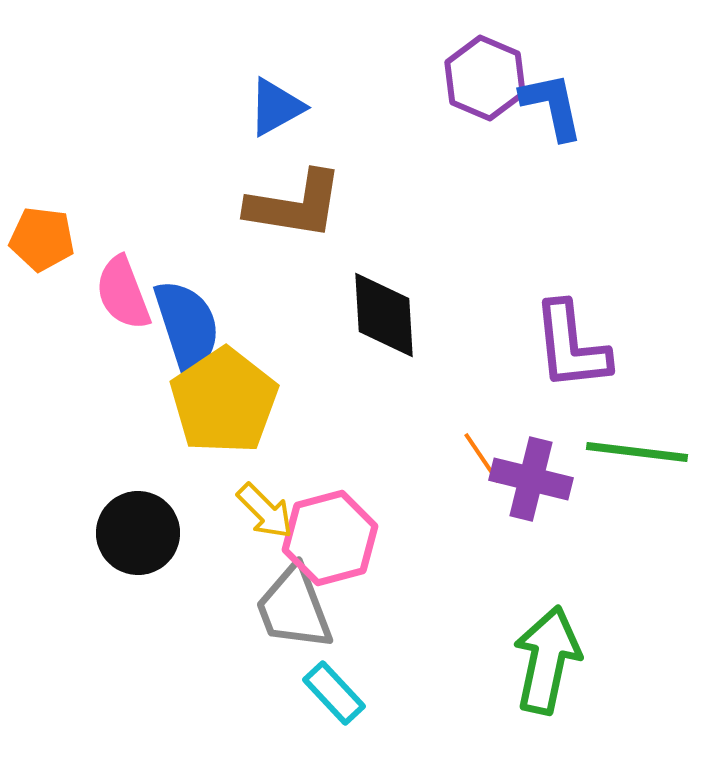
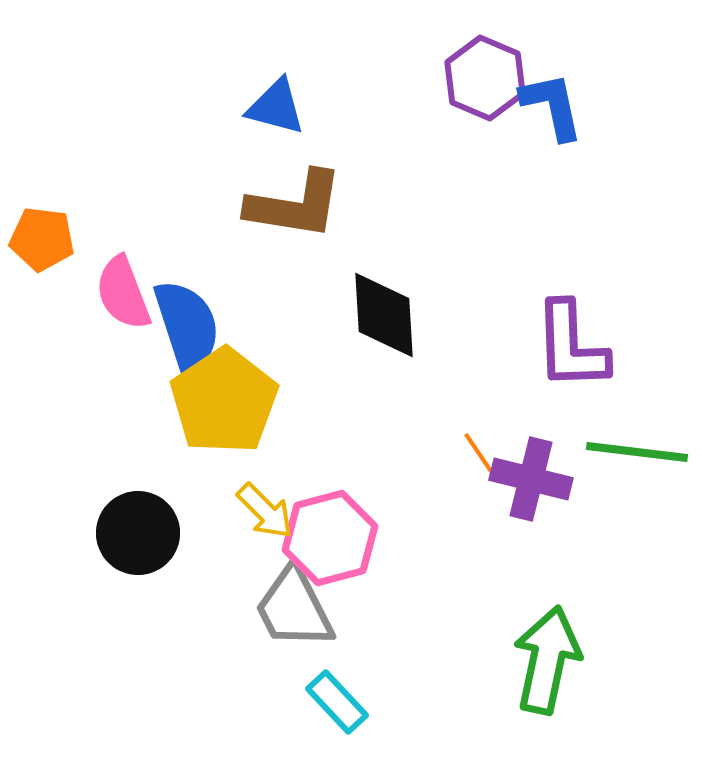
blue triangle: rotated 44 degrees clockwise
purple L-shape: rotated 4 degrees clockwise
gray trapezoid: rotated 6 degrees counterclockwise
cyan rectangle: moved 3 px right, 9 px down
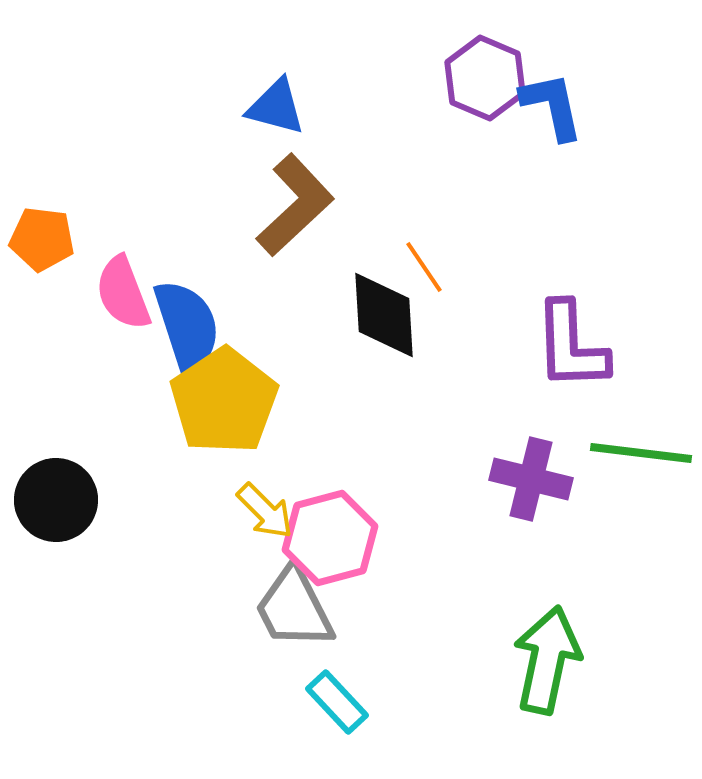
brown L-shape: rotated 52 degrees counterclockwise
green line: moved 4 px right, 1 px down
orange line: moved 58 px left, 191 px up
black circle: moved 82 px left, 33 px up
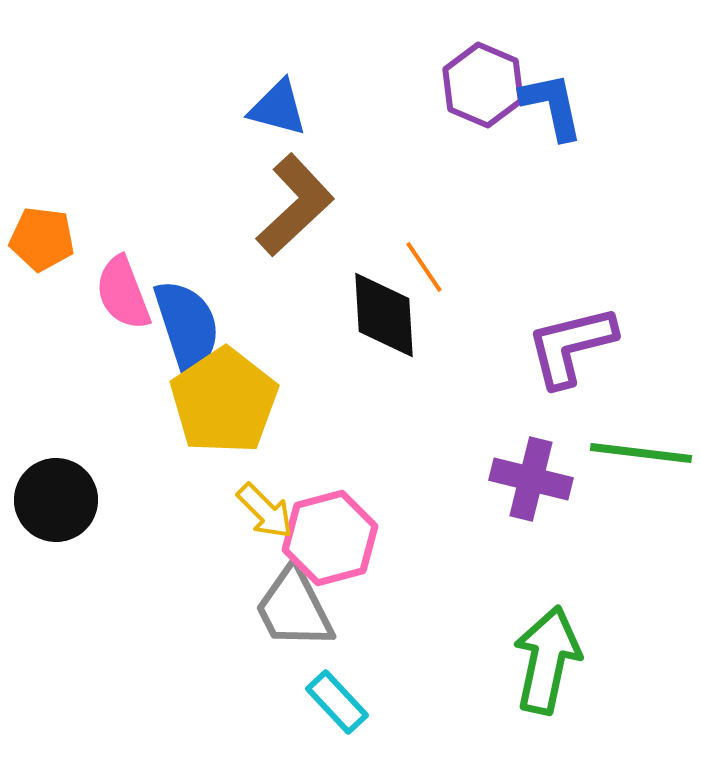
purple hexagon: moved 2 px left, 7 px down
blue triangle: moved 2 px right, 1 px down
purple L-shape: rotated 78 degrees clockwise
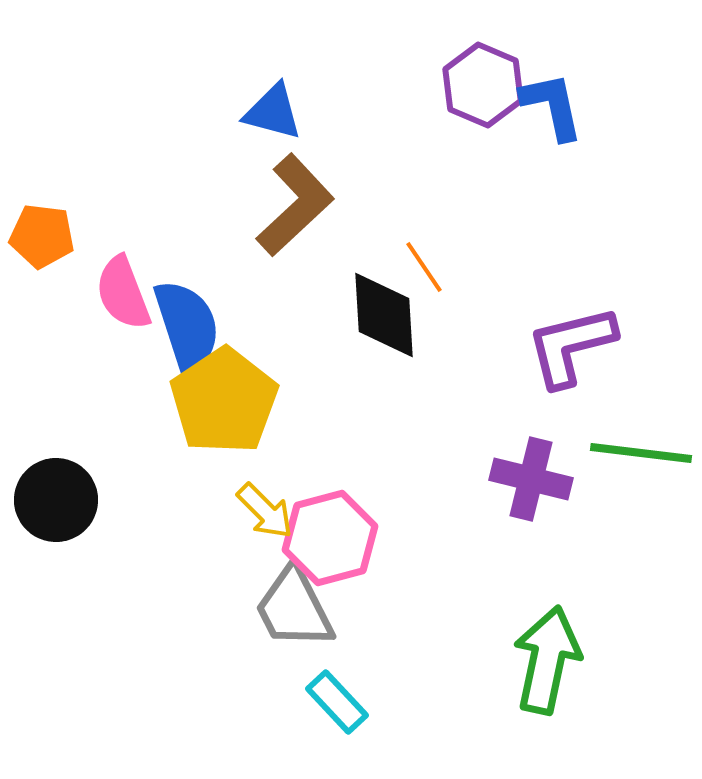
blue triangle: moved 5 px left, 4 px down
orange pentagon: moved 3 px up
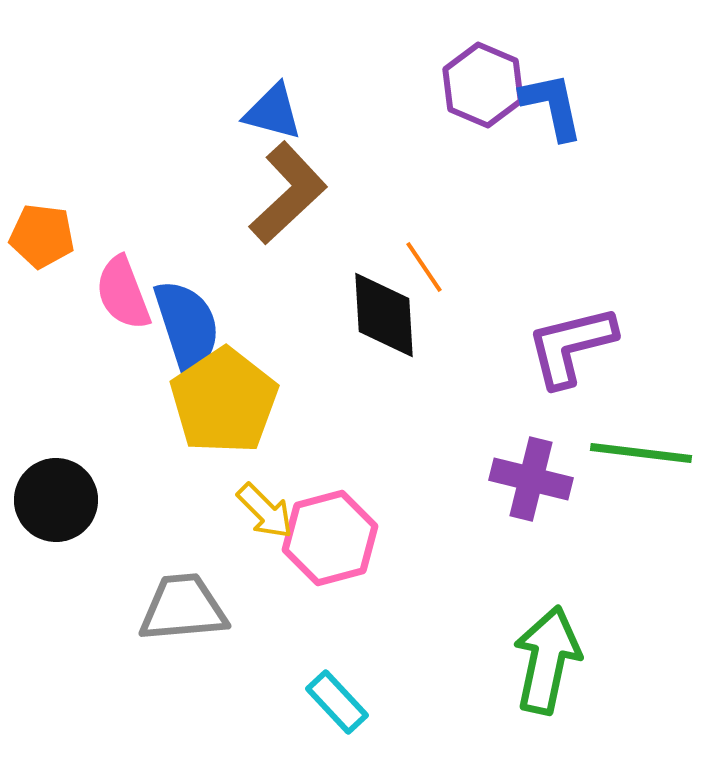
brown L-shape: moved 7 px left, 12 px up
gray trapezoid: moved 111 px left; rotated 112 degrees clockwise
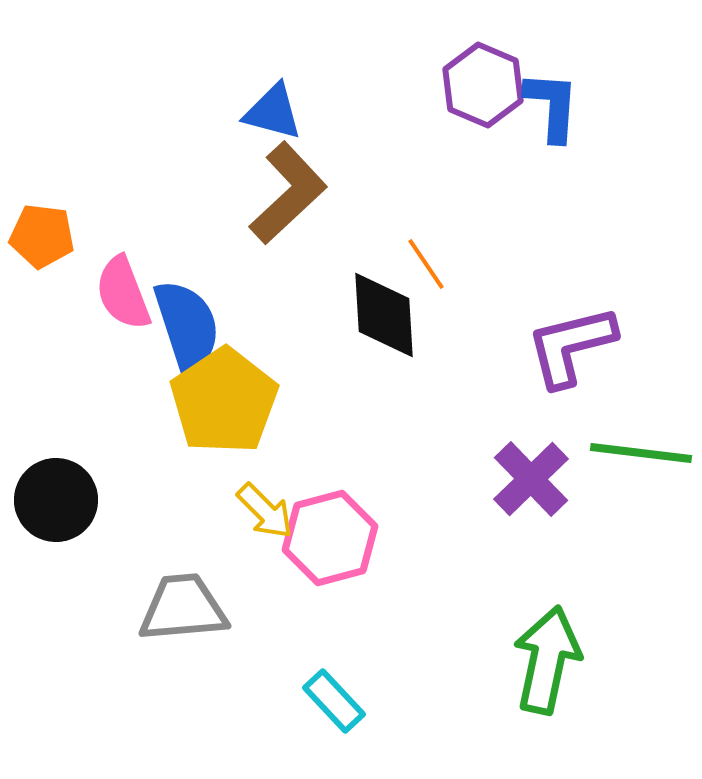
blue L-shape: rotated 16 degrees clockwise
orange line: moved 2 px right, 3 px up
purple cross: rotated 32 degrees clockwise
cyan rectangle: moved 3 px left, 1 px up
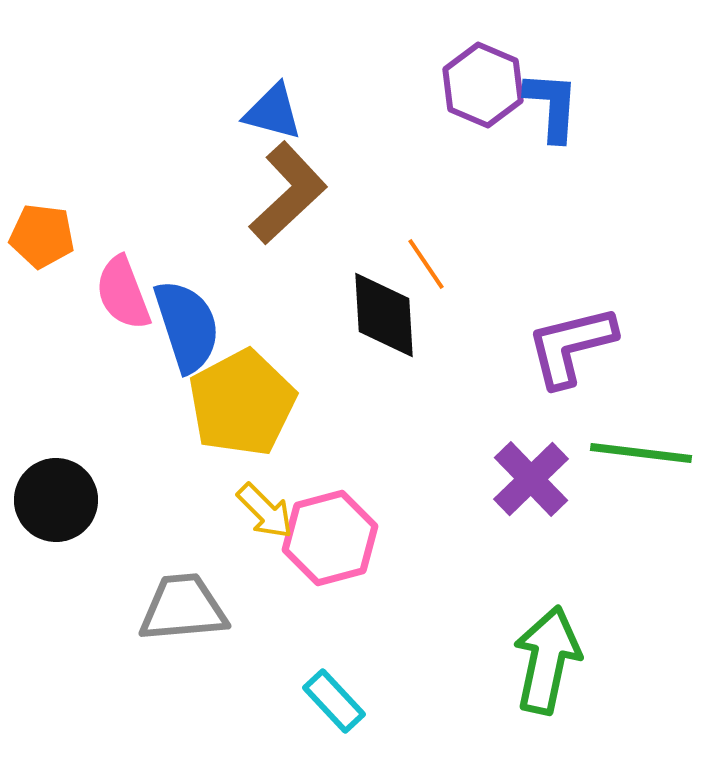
yellow pentagon: moved 18 px right, 2 px down; rotated 6 degrees clockwise
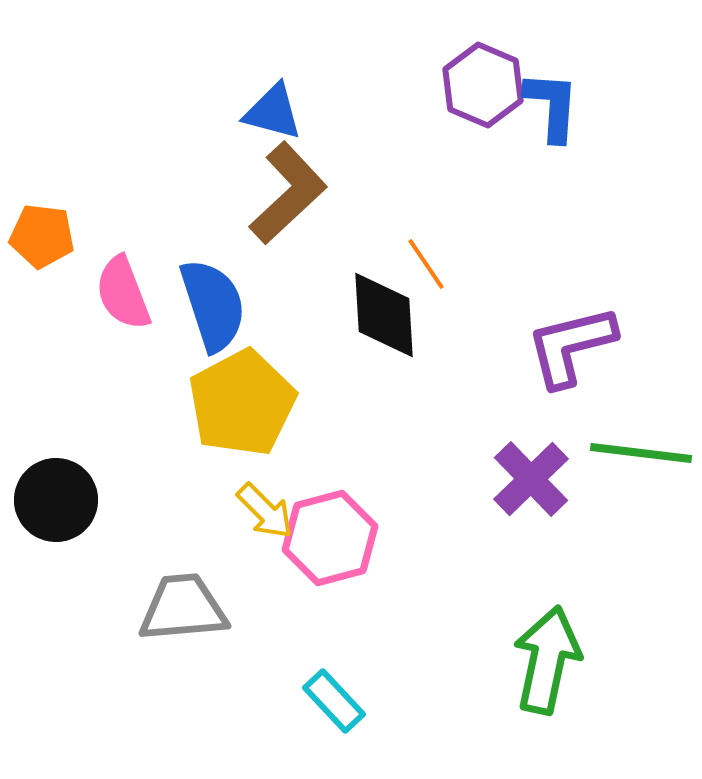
blue semicircle: moved 26 px right, 21 px up
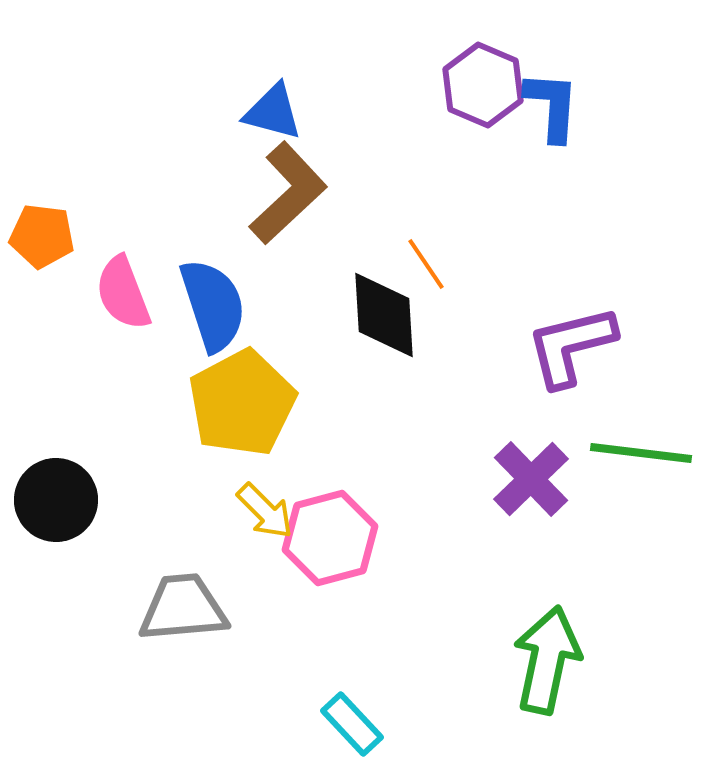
cyan rectangle: moved 18 px right, 23 px down
